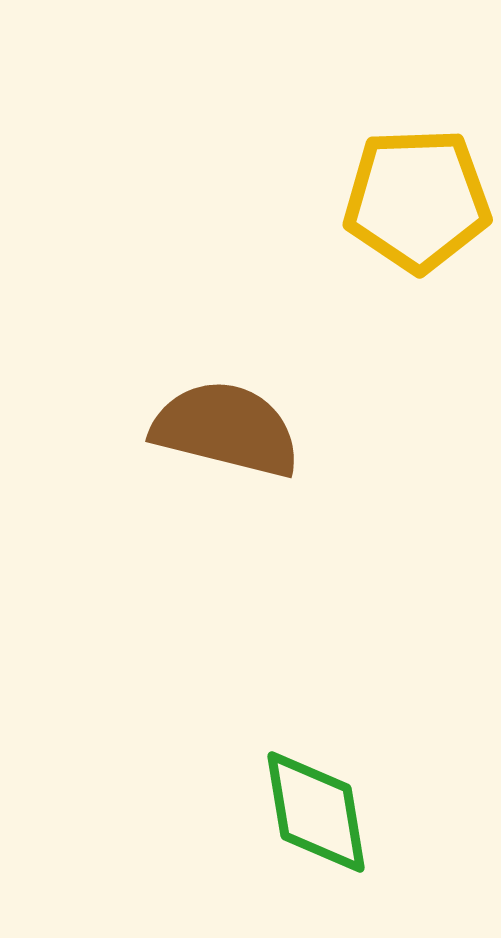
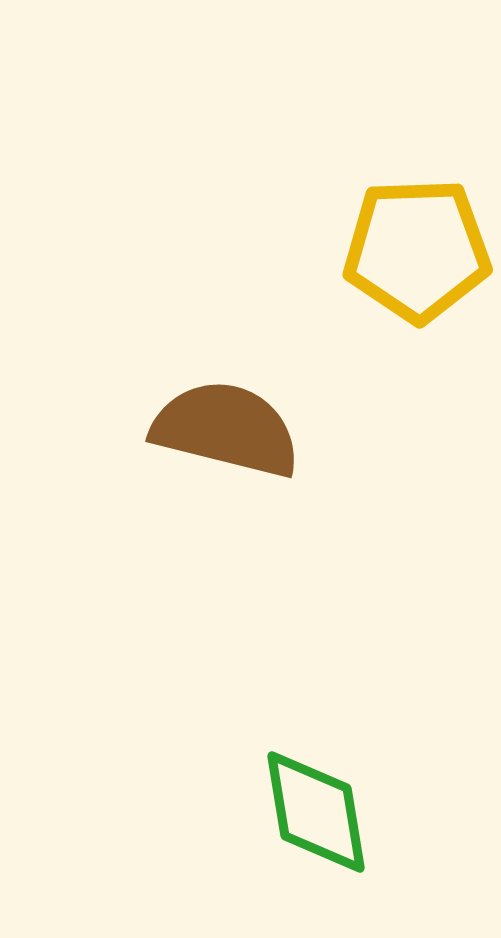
yellow pentagon: moved 50 px down
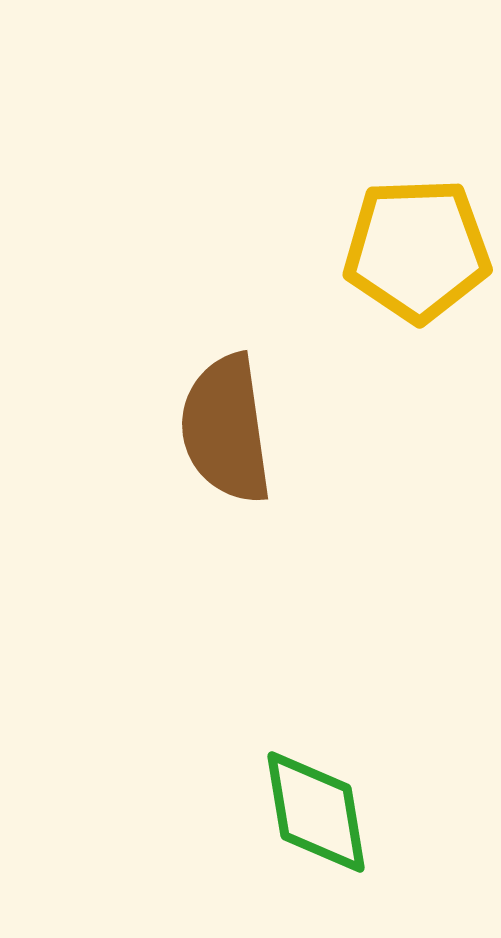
brown semicircle: rotated 112 degrees counterclockwise
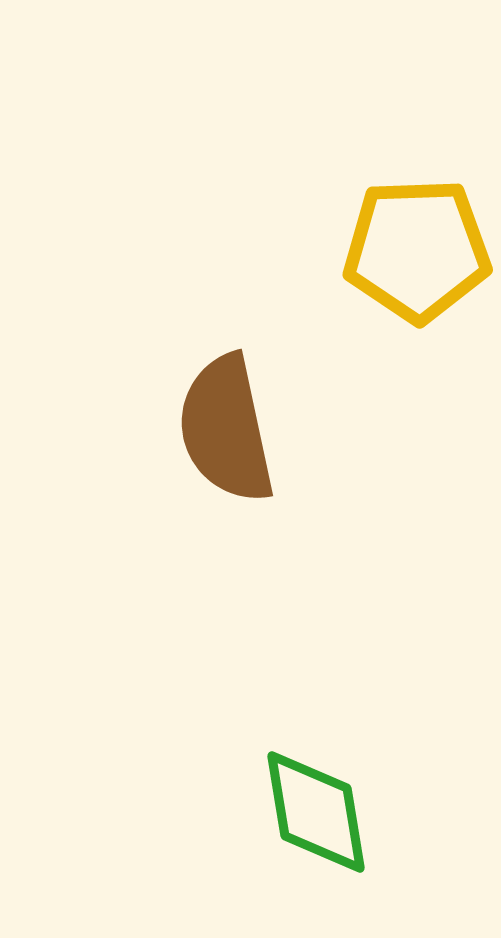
brown semicircle: rotated 4 degrees counterclockwise
